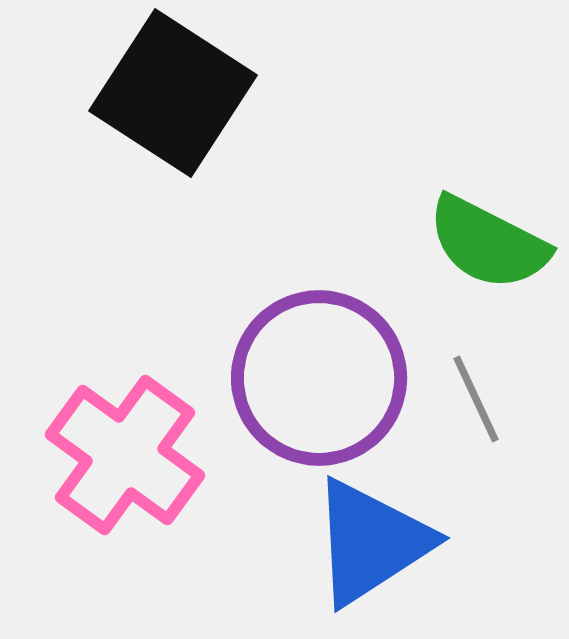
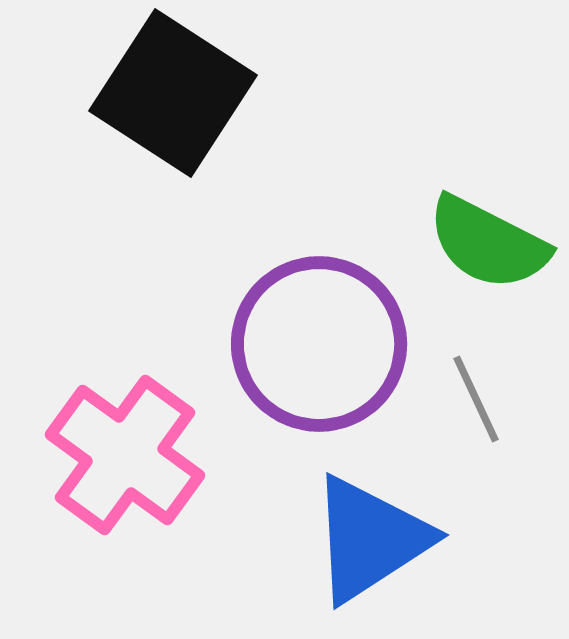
purple circle: moved 34 px up
blue triangle: moved 1 px left, 3 px up
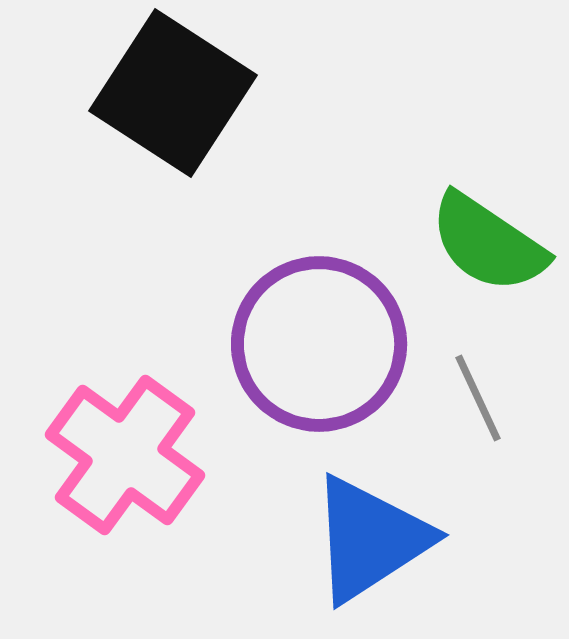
green semicircle: rotated 7 degrees clockwise
gray line: moved 2 px right, 1 px up
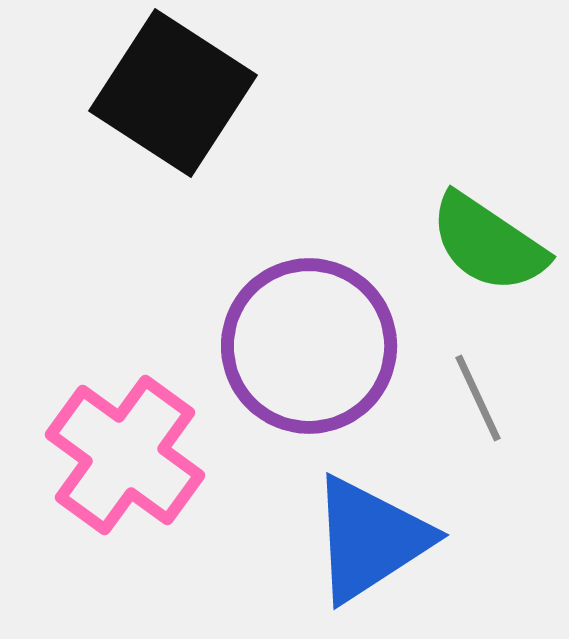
purple circle: moved 10 px left, 2 px down
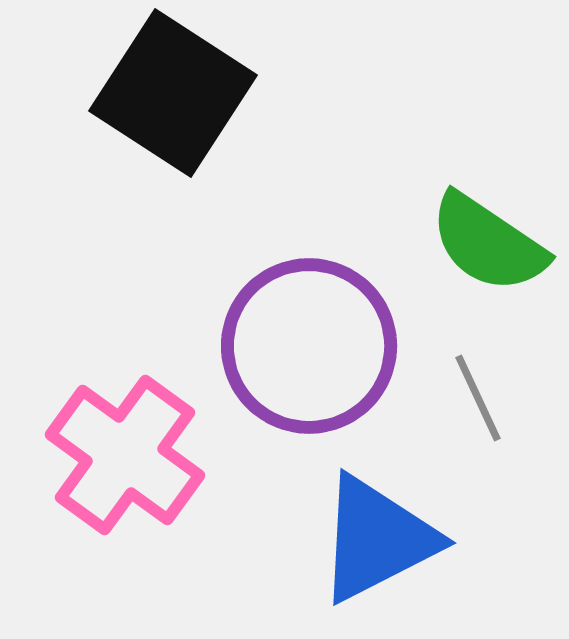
blue triangle: moved 7 px right; rotated 6 degrees clockwise
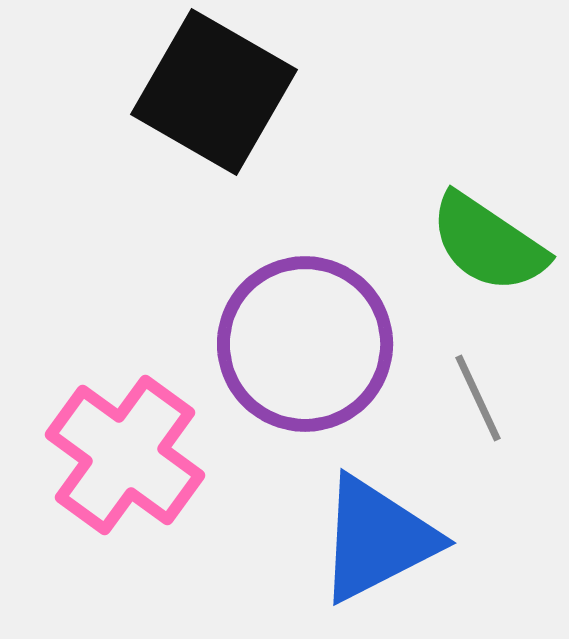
black square: moved 41 px right, 1 px up; rotated 3 degrees counterclockwise
purple circle: moved 4 px left, 2 px up
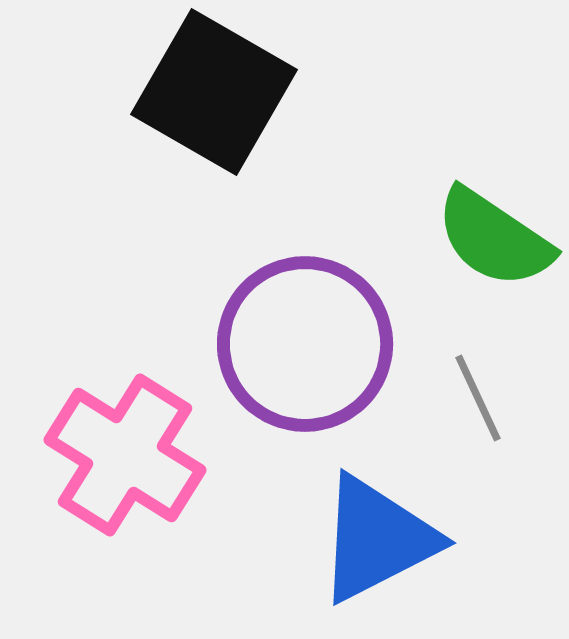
green semicircle: moved 6 px right, 5 px up
pink cross: rotated 4 degrees counterclockwise
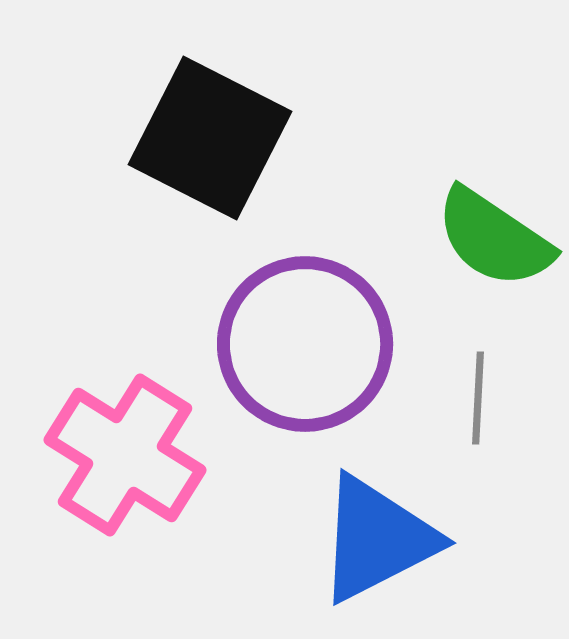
black square: moved 4 px left, 46 px down; rotated 3 degrees counterclockwise
gray line: rotated 28 degrees clockwise
